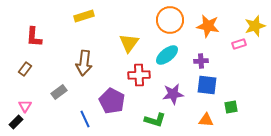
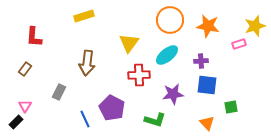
brown arrow: moved 3 px right
gray rectangle: rotated 28 degrees counterclockwise
purple pentagon: moved 7 px down
orange triangle: moved 1 px right, 3 px down; rotated 42 degrees clockwise
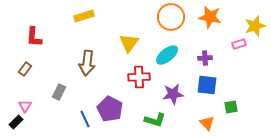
orange circle: moved 1 px right, 3 px up
orange star: moved 2 px right, 9 px up
purple cross: moved 4 px right, 3 px up
red cross: moved 2 px down
purple pentagon: moved 2 px left, 1 px down
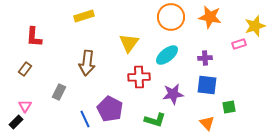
green square: moved 2 px left
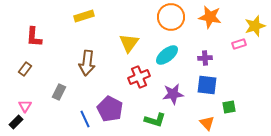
red cross: rotated 20 degrees counterclockwise
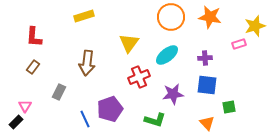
brown rectangle: moved 8 px right, 2 px up
purple pentagon: rotated 25 degrees clockwise
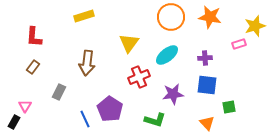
purple pentagon: rotated 20 degrees counterclockwise
black rectangle: moved 2 px left; rotated 16 degrees counterclockwise
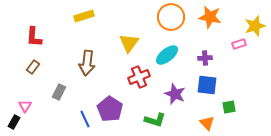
purple star: moved 2 px right; rotated 30 degrees clockwise
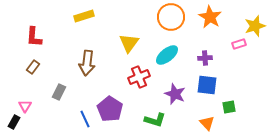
orange star: rotated 20 degrees clockwise
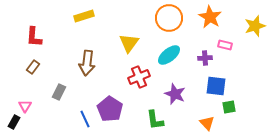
orange circle: moved 2 px left, 1 px down
pink rectangle: moved 14 px left, 1 px down; rotated 32 degrees clockwise
cyan ellipse: moved 2 px right
blue square: moved 9 px right, 1 px down
green L-shape: rotated 65 degrees clockwise
